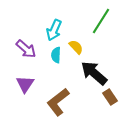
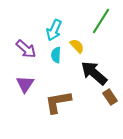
yellow semicircle: moved 1 px right, 1 px up
brown L-shape: rotated 28 degrees clockwise
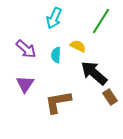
cyan arrow: moved 12 px up
yellow semicircle: moved 1 px right; rotated 21 degrees counterclockwise
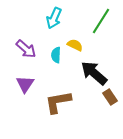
yellow semicircle: moved 3 px left, 1 px up
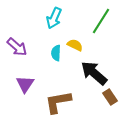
purple arrow: moved 9 px left, 2 px up
cyan semicircle: moved 2 px up
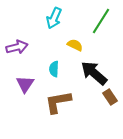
purple arrow: rotated 55 degrees counterclockwise
cyan semicircle: moved 2 px left, 16 px down
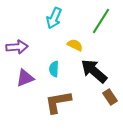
purple arrow: rotated 10 degrees clockwise
black arrow: moved 2 px up
purple triangle: moved 6 px up; rotated 36 degrees clockwise
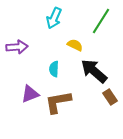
purple triangle: moved 5 px right, 16 px down
